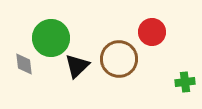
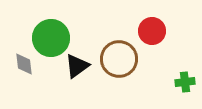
red circle: moved 1 px up
black triangle: rotated 8 degrees clockwise
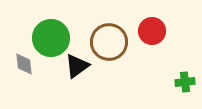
brown circle: moved 10 px left, 17 px up
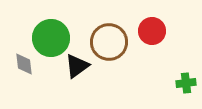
green cross: moved 1 px right, 1 px down
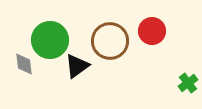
green circle: moved 1 px left, 2 px down
brown circle: moved 1 px right, 1 px up
green cross: moved 2 px right; rotated 30 degrees counterclockwise
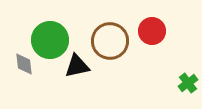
black triangle: rotated 24 degrees clockwise
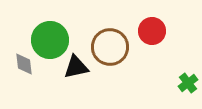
brown circle: moved 6 px down
black triangle: moved 1 px left, 1 px down
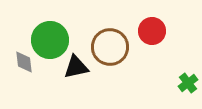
gray diamond: moved 2 px up
